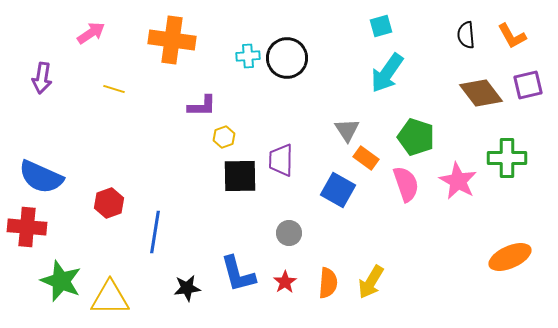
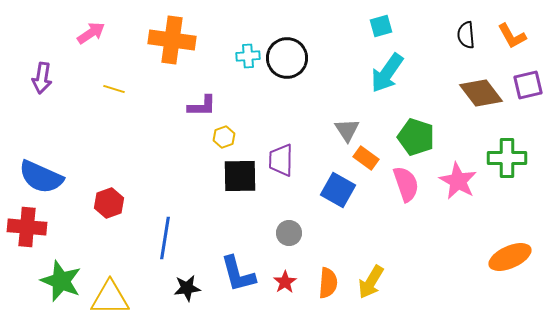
blue line: moved 10 px right, 6 px down
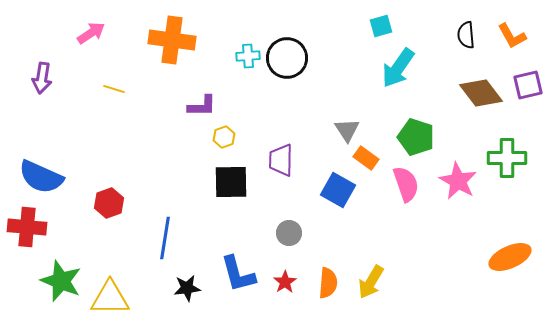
cyan arrow: moved 11 px right, 5 px up
black square: moved 9 px left, 6 px down
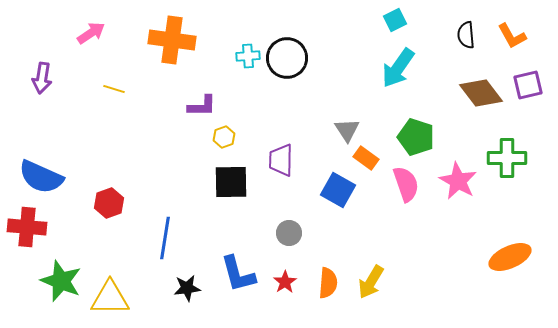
cyan square: moved 14 px right, 6 px up; rotated 10 degrees counterclockwise
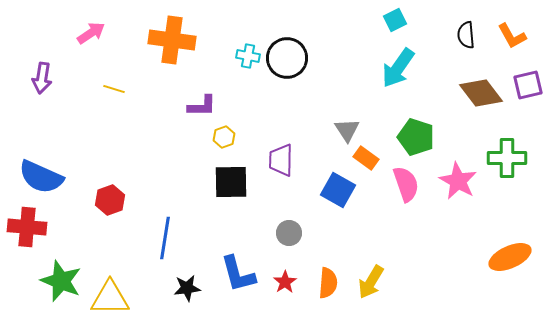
cyan cross: rotated 15 degrees clockwise
red hexagon: moved 1 px right, 3 px up
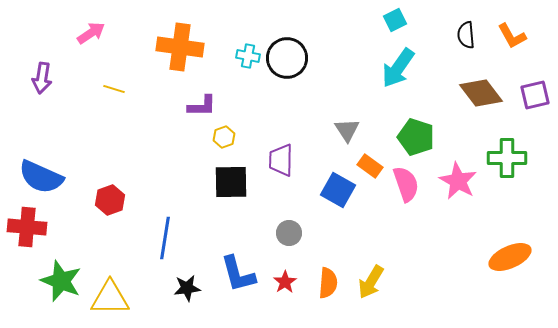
orange cross: moved 8 px right, 7 px down
purple square: moved 7 px right, 10 px down
orange rectangle: moved 4 px right, 8 px down
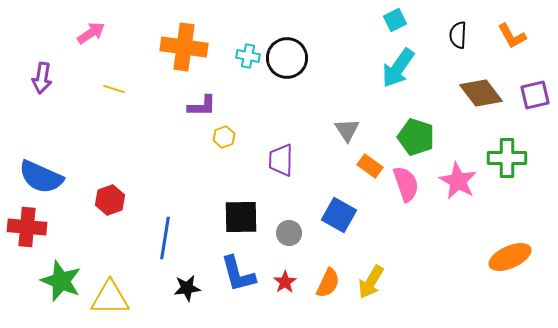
black semicircle: moved 8 px left; rotated 8 degrees clockwise
orange cross: moved 4 px right
black square: moved 10 px right, 35 px down
blue square: moved 1 px right, 25 px down
orange semicircle: rotated 20 degrees clockwise
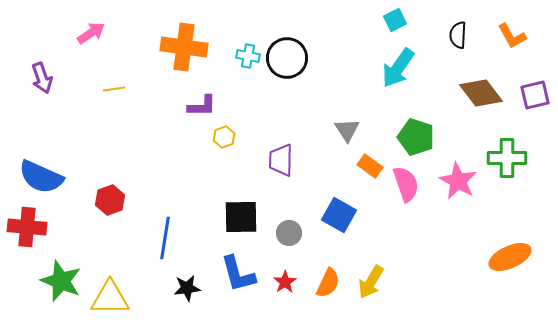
purple arrow: rotated 28 degrees counterclockwise
yellow line: rotated 25 degrees counterclockwise
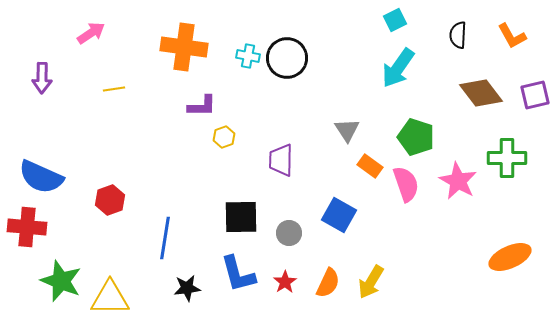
purple arrow: rotated 20 degrees clockwise
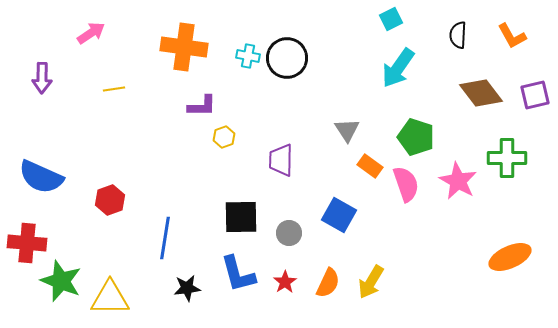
cyan square: moved 4 px left, 1 px up
red cross: moved 16 px down
